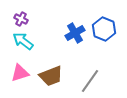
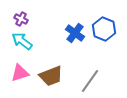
blue cross: rotated 24 degrees counterclockwise
cyan arrow: moved 1 px left
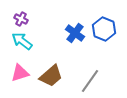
brown trapezoid: rotated 20 degrees counterclockwise
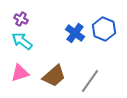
brown trapezoid: moved 3 px right
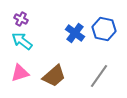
blue hexagon: rotated 10 degrees counterclockwise
gray line: moved 9 px right, 5 px up
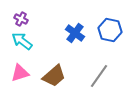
blue hexagon: moved 6 px right, 1 px down
